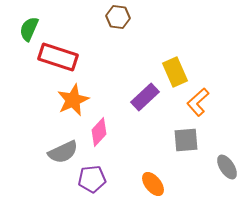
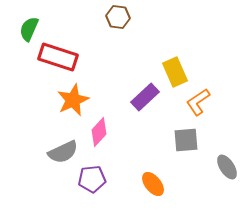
orange L-shape: rotated 8 degrees clockwise
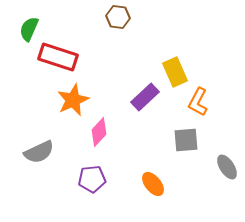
orange L-shape: rotated 28 degrees counterclockwise
gray semicircle: moved 24 px left
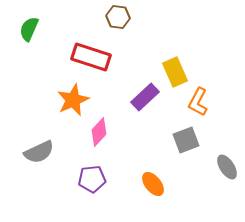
red rectangle: moved 33 px right
gray square: rotated 16 degrees counterclockwise
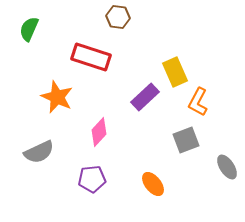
orange star: moved 16 px left, 3 px up; rotated 24 degrees counterclockwise
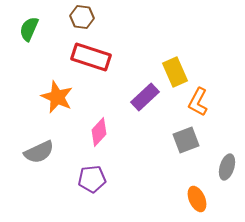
brown hexagon: moved 36 px left
gray ellipse: rotated 50 degrees clockwise
orange ellipse: moved 44 px right, 15 px down; rotated 15 degrees clockwise
